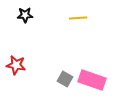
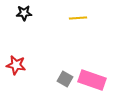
black star: moved 1 px left, 2 px up
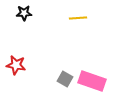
pink rectangle: moved 1 px down
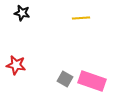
black star: moved 2 px left; rotated 14 degrees clockwise
yellow line: moved 3 px right
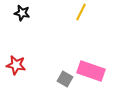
yellow line: moved 6 px up; rotated 60 degrees counterclockwise
pink rectangle: moved 1 px left, 10 px up
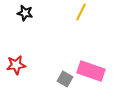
black star: moved 3 px right
red star: rotated 18 degrees counterclockwise
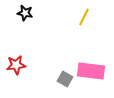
yellow line: moved 3 px right, 5 px down
pink rectangle: rotated 12 degrees counterclockwise
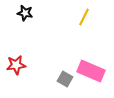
pink rectangle: rotated 16 degrees clockwise
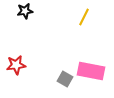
black star: moved 2 px up; rotated 21 degrees counterclockwise
pink rectangle: rotated 12 degrees counterclockwise
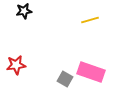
black star: moved 1 px left
yellow line: moved 6 px right, 3 px down; rotated 48 degrees clockwise
pink rectangle: moved 1 px down; rotated 8 degrees clockwise
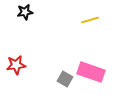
black star: moved 1 px right, 1 px down
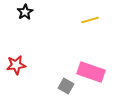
black star: rotated 21 degrees counterclockwise
gray square: moved 1 px right, 7 px down
